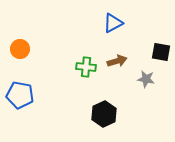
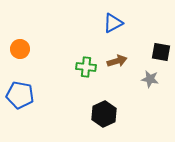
gray star: moved 4 px right
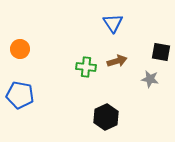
blue triangle: rotated 35 degrees counterclockwise
black hexagon: moved 2 px right, 3 px down
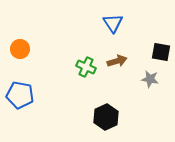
green cross: rotated 18 degrees clockwise
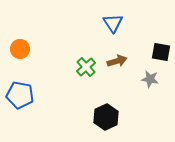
green cross: rotated 24 degrees clockwise
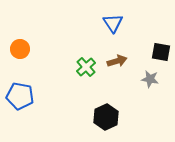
blue pentagon: moved 1 px down
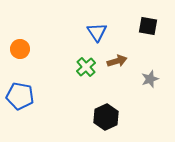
blue triangle: moved 16 px left, 9 px down
black square: moved 13 px left, 26 px up
gray star: rotated 30 degrees counterclockwise
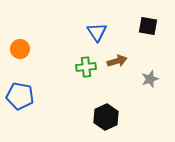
green cross: rotated 36 degrees clockwise
